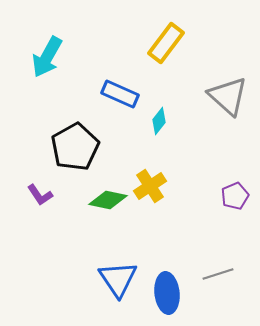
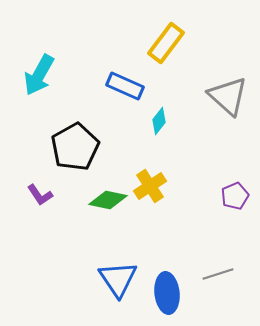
cyan arrow: moved 8 px left, 18 px down
blue rectangle: moved 5 px right, 8 px up
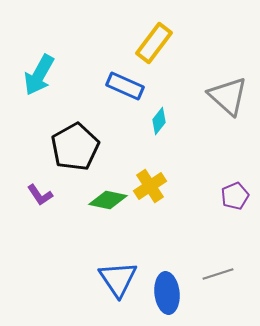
yellow rectangle: moved 12 px left
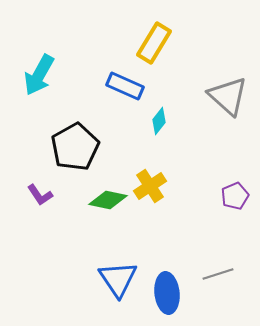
yellow rectangle: rotated 6 degrees counterclockwise
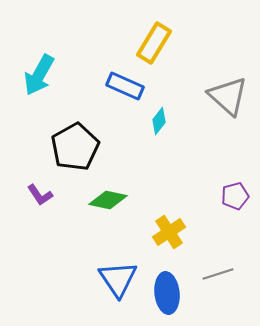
yellow cross: moved 19 px right, 46 px down
purple pentagon: rotated 8 degrees clockwise
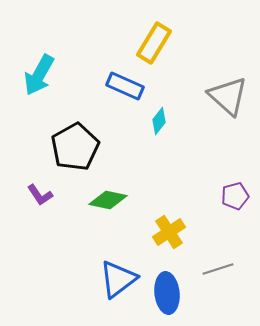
gray line: moved 5 px up
blue triangle: rotated 27 degrees clockwise
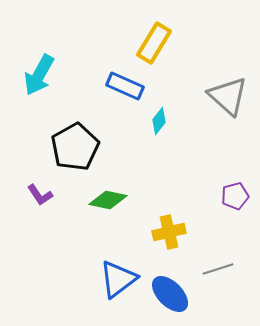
yellow cross: rotated 20 degrees clockwise
blue ellipse: moved 3 px right, 1 px down; rotated 39 degrees counterclockwise
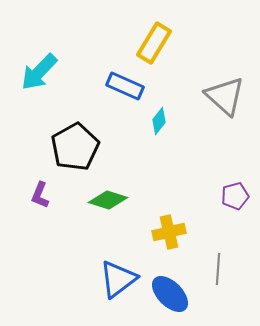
cyan arrow: moved 3 px up; rotated 15 degrees clockwise
gray triangle: moved 3 px left
purple L-shape: rotated 56 degrees clockwise
green diamond: rotated 6 degrees clockwise
gray line: rotated 68 degrees counterclockwise
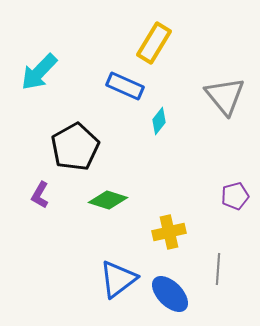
gray triangle: rotated 9 degrees clockwise
purple L-shape: rotated 8 degrees clockwise
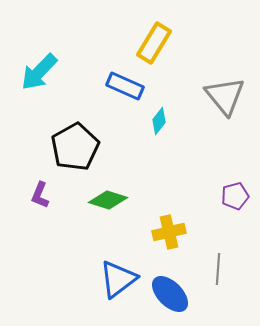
purple L-shape: rotated 8 degrees counterclockwise
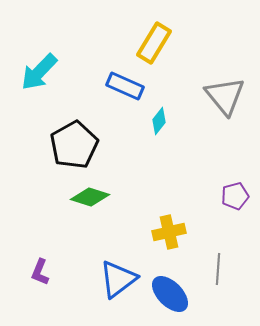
black pentagon: moved 1 px left, 2 px up
purple L-shape: moved 77 px down
green diamond: moved 18 px left, 3 px up
